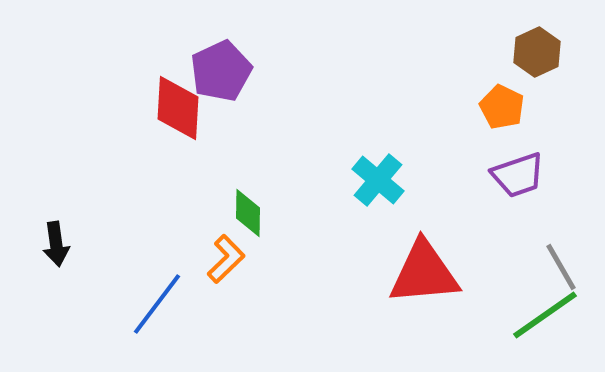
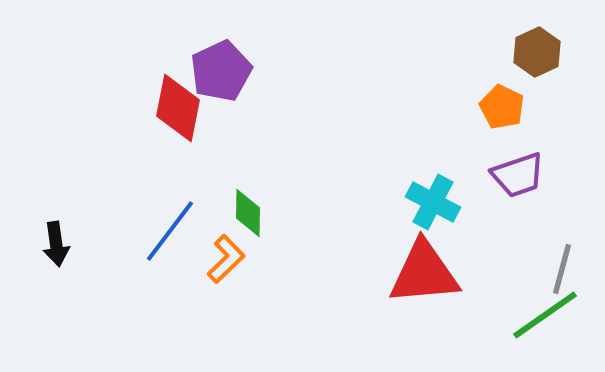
red diamond: rotated 8 degrees clockwise
cyan cross: moved 55 px right, 22 px down; rotated 12 degrees counterclockwise
gray line: moved 1 px right, 2 px down; rotated 45 degrees clockwise
blue line: moved 13 px right, 73 px up
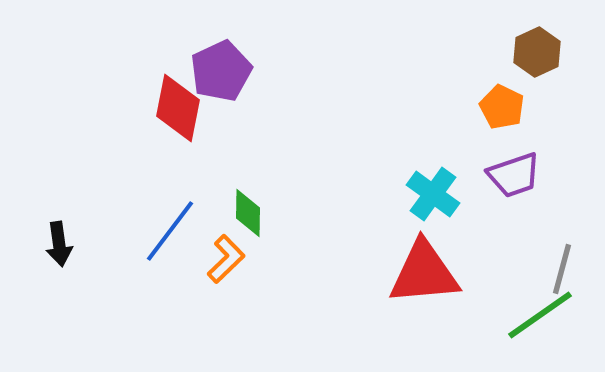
purple trapezoid: moved 4 px left
cyan cross: moved 8 px up; rotated 8 degrees clockwise
black arrow: moved 3 px right
green line: moved 5 px left
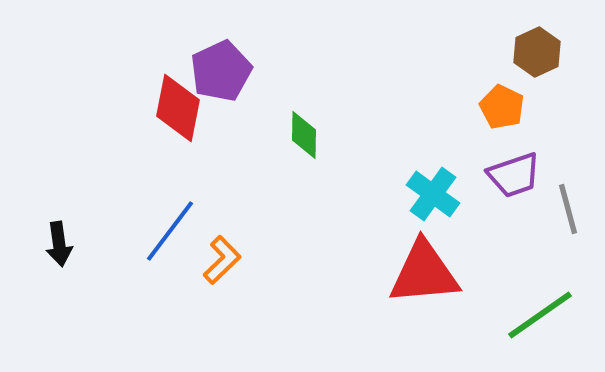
green diamond: moved 56 px right, 78 px up
orange L-shape: moved 4 px left, 1 px down
gray line: moved 6 px right, 60 px up; rotated 30 degrees counterclockwise
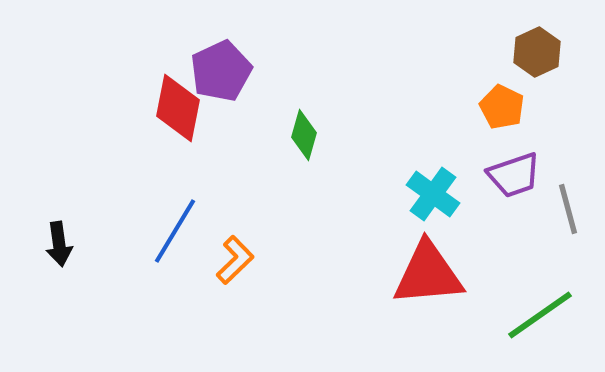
green diamond: rotated 15 degrees clockwise
blue line: moved 5 px right; rotated 6 degrees counterclockwise
orange L-shape: moved 13 px right
red triangle: moved 4 px right, 1 px down
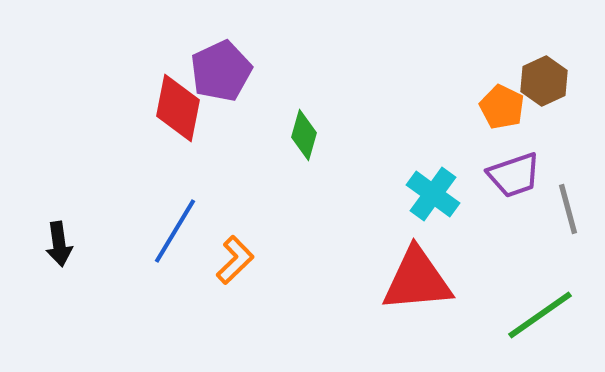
brown hexagon: moved 7 px right, 29 px down
red triangle: moved 11 px left, 6 px down
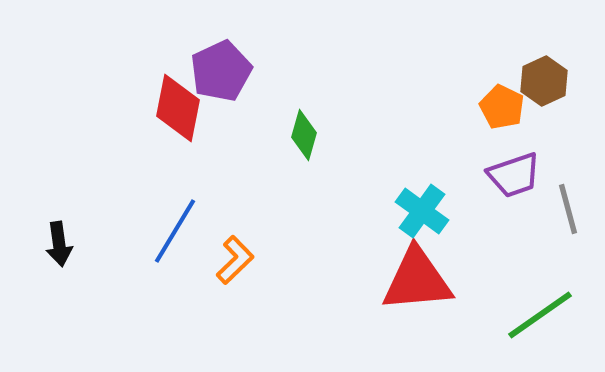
cyan cross: moved 11 px left, 17 px down
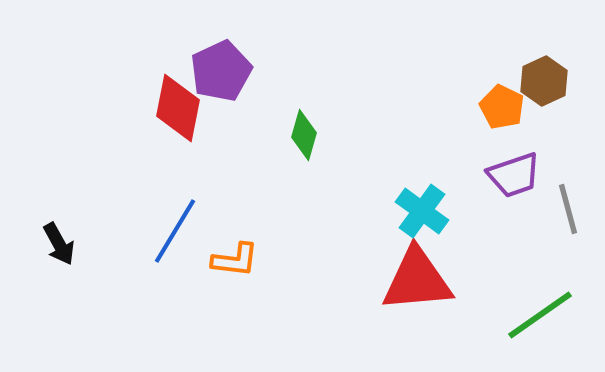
black arrow: rotated 21 degrees counterclockwise
orange L-shape: rotated 51 degrees clockwise
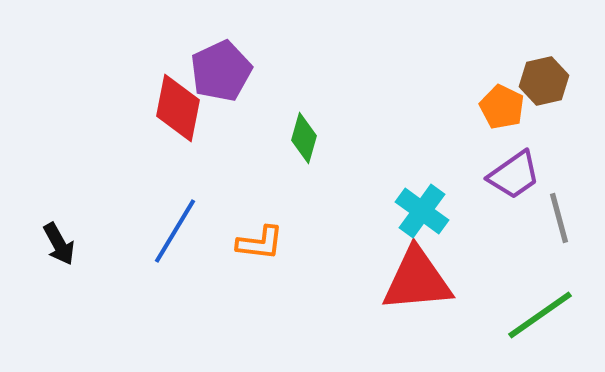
brown hexagon: rotated 12 degrees clockwise
green diamond: moved 3 px down
purple trapezoid: rotated 16 degrees counterclockwise
gray line: moved 9 px left, 9 px down
orange L-shape: moved 25 px right, 17 px up
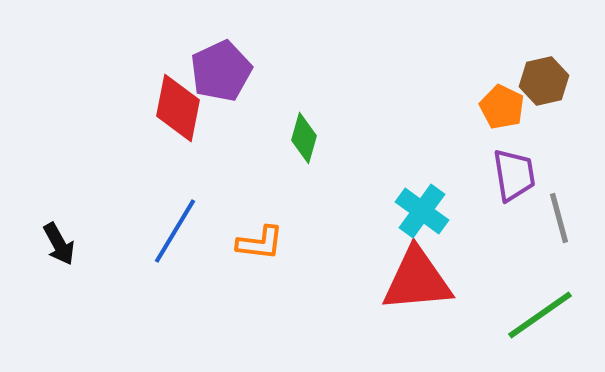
purple trapezoid: rotated 64 degrees counterclockwise
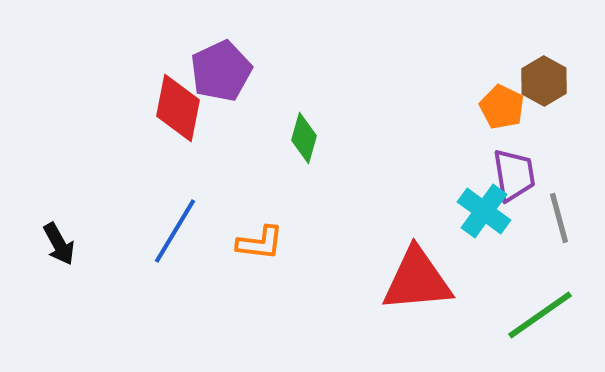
brown hexagon: rotated 18 degrees counterclockwise
cyan cross: moved 62 px right
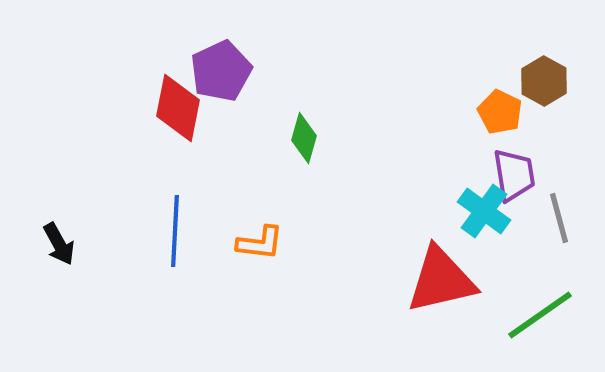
orange pentagon: moved 2 px left, 5 px down
blue line: rotated 28 degrees counterclockwise
red triangle: moved 24 px right; rotated 8 degrees counterclockwise
